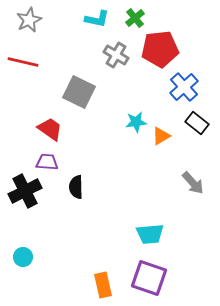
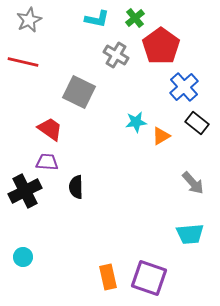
red pentagon: moved 1 px right, 3 px up; rotated 30 degrees counterclockwise
cyan trapezoid: moved 40 px right
orange rectangle: moved 5 px right, 8 px up
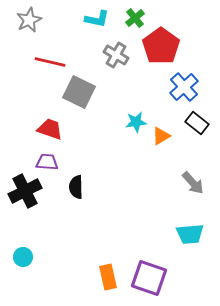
red line: moved 27 px right
red trapezoid: rotated 16 degrees counterclockwise
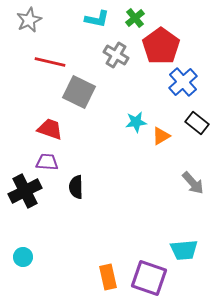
blue cross: moved 1 px left, 5 px up
cyan trapezoid: moved 6 px left, 16 px down
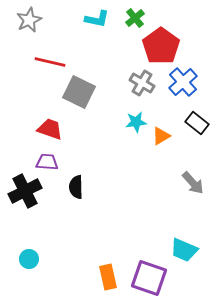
gray cross: moved 26 px right, 28 px down
cyan trapezoid: rotated 28 degrees clockwise
cyan circle: moved 6 px right, 2 px down
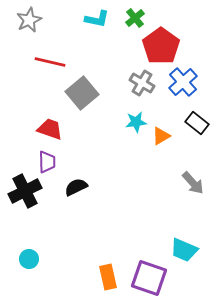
gray square: moved 3 px right, 1 px down; rotated 24 degrees clockwise
purple trapezoid: rotated 85 degrees clockwise
black semicircle: rotated 65 degrees clockwise
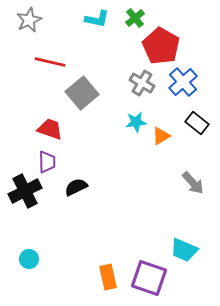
red pentagon: rotated 6 degrees counterclockwise
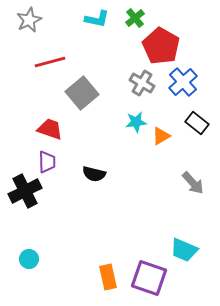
red line: rotated 28 degrees counterclockwise
black semicircle: moved 18 px right, 13 px up; rotated 140 degrees counterclockwise
